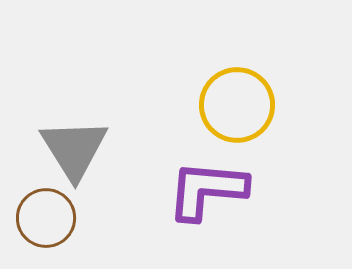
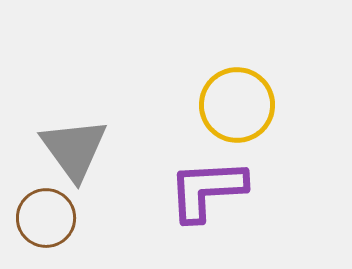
gray triangle: rotated 4 degrees counterclockwise
purple L-shape: rotated 8 degrees counterclockwise
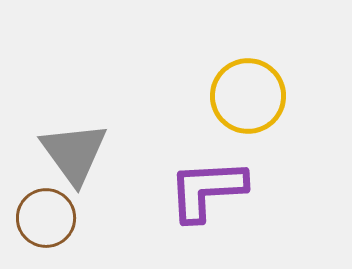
yellow circle: moved 11 px right, 9 px up
gray triangle: moved 4 px down
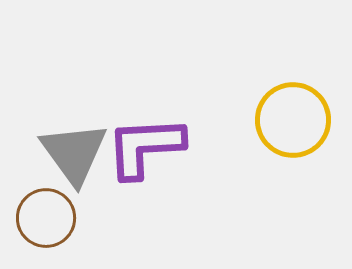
yellow circle: moved 45 px right, 24 px down
purple L-shape: moved 62 px left, 43 px up
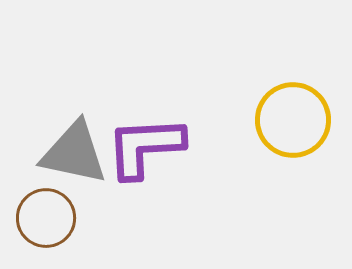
gray triangle: rotated 42 degrees counterclockwise
